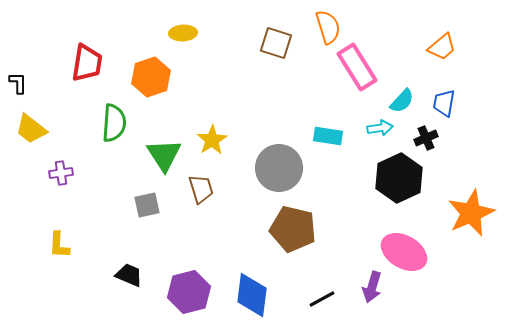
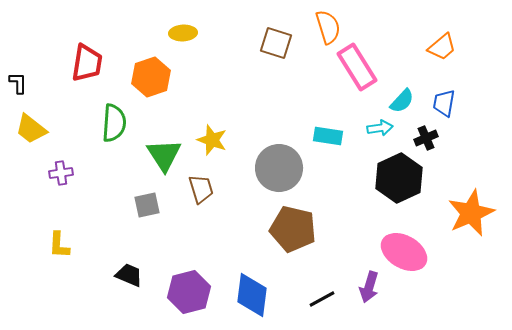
yellow star: rotated 20 degrees counterclockwise
purple arrow: moved 3 px left
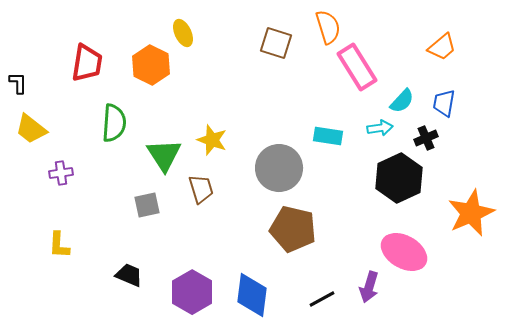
yellow ellipse: rotated 68 degrees clockwise
orange hexagon: moved 12 px up; rotated 15 degrees counterclockwise
purple hexagon: moved 3 px right; rotated 15 degrees counterclockwise
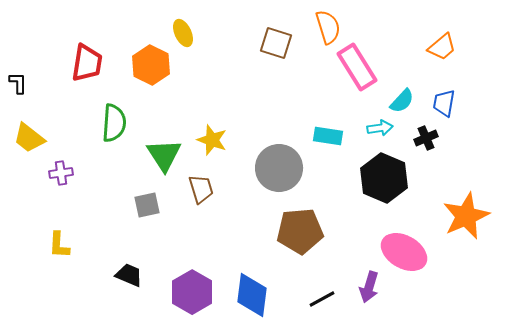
yellow trapezoid: moved 2 px left, 9 px down
black hexagon: moved 15 px left; rotated 12 degrees counterclockwise
orange star: moved 5 px left, 3 px down
brown pentagon: moved 7 px right, 2 px down; rotated 18 degrees counterclockwise
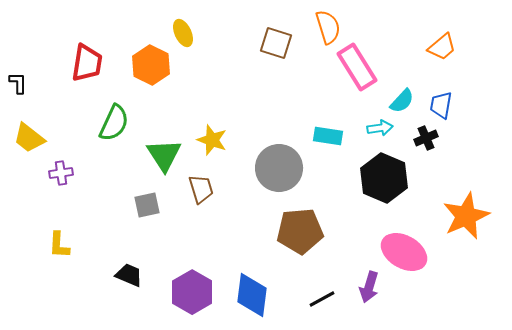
blue trapezoid: moved 3 px left, 2 px down
green semicircle: rotated 21 degrees clockwise
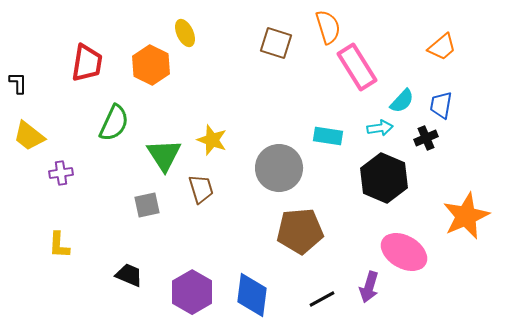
yellow ellipse: moved 2 px right
yellow trapezoid: moved 2 px up
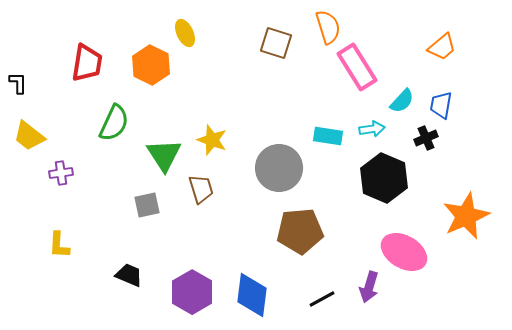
cyan arrow: moved 8 px left, 1 px down
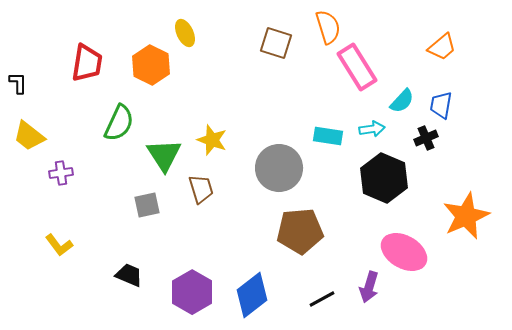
green semicircle: moved 5 px right
yellow L-shape: rotated 40 degrees counterclockwise
blue diamond: rotated 45 degrees clockwise
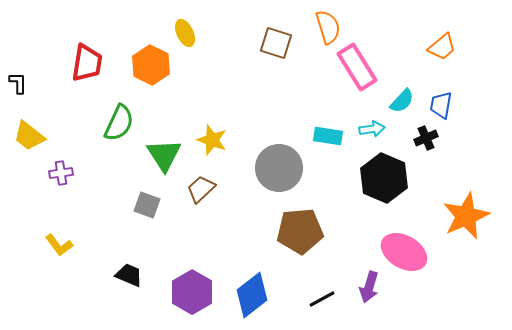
brown trapezoid: rotated 116 degrees counterclockwise
gray square: rotated 32 degrees clockwise
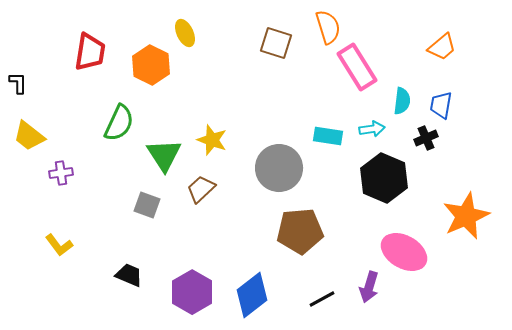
red trapezoid: moved 3 px right, 11 px up
cyan semicircle: rotated 36 degrees counterclockwise
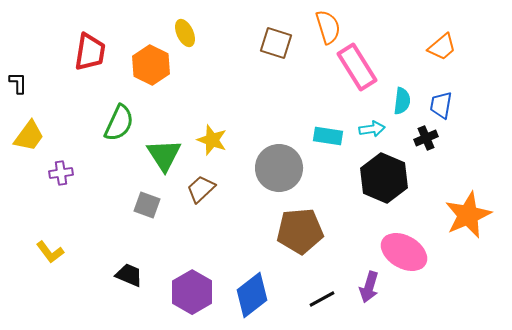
yellow trapezoid: rotated 92 degrees counterclockwise
orange star: moved 2 px right, 1 px up
yellow L-shape: moved 9 px left, 7 px down
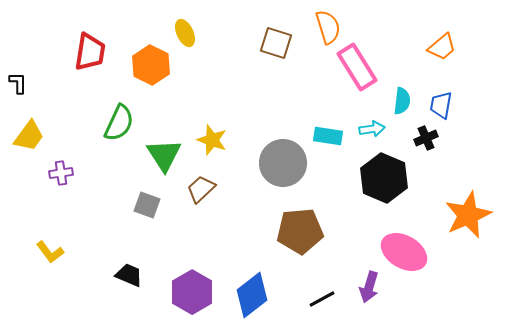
gray circle: moved 4 px right, 5 px up
